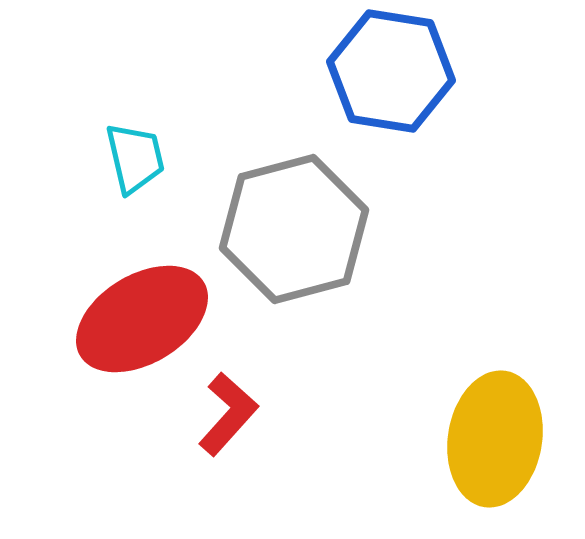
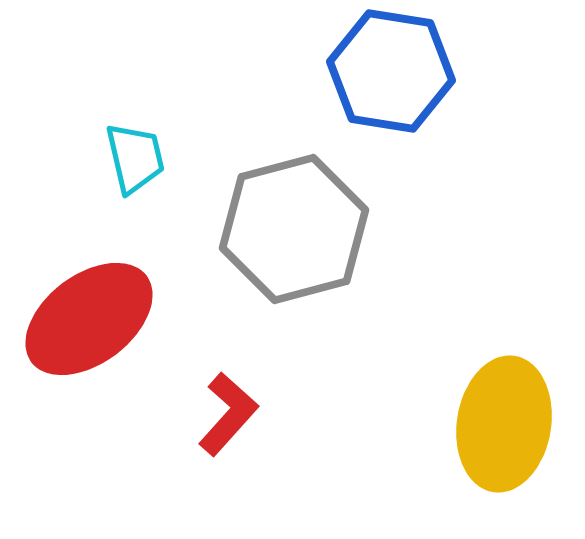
red ellipse: moved 53 px left; rotated 6 degrees counterclockwise
yellow ellipse: moved 9 px right, 15 px up
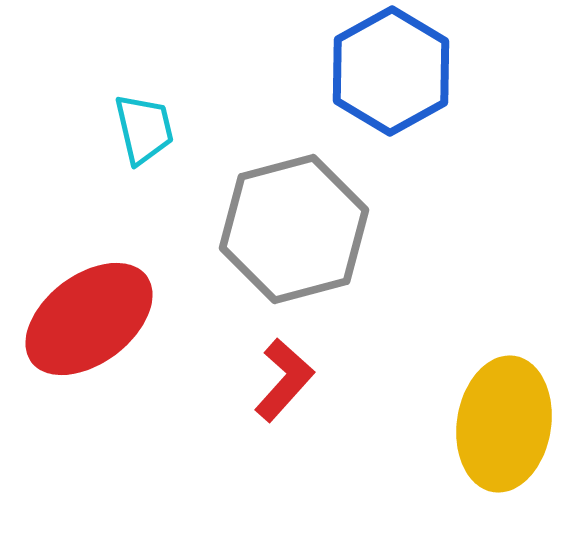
blue hexagon: rotated 22 degrees clockwise
cyan trapezoid: moved 9 px right, 29 px up
red L-shape: moved 56 px right, 34 px up
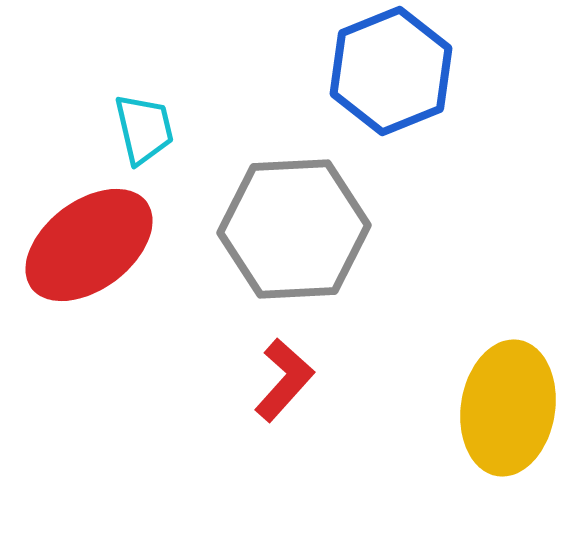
blue hexagon: rotated 7 degrees clockwise
gray hexagon: rotated 12 degrees clockwise
red ellipse: moved 74 px up
yellow ellipse: moved 4 px right, 16 px up
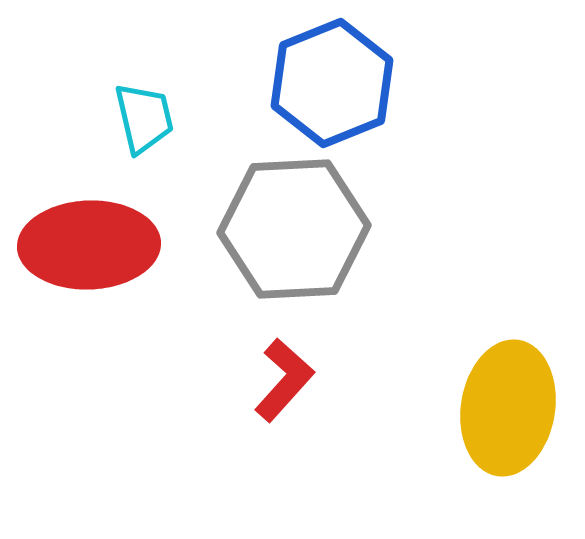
blue hexagon: moved 59 px left, 12 px down
cyan trapezoid: moved 11 px up
red ellipse: rotated 35 degrees clockwise
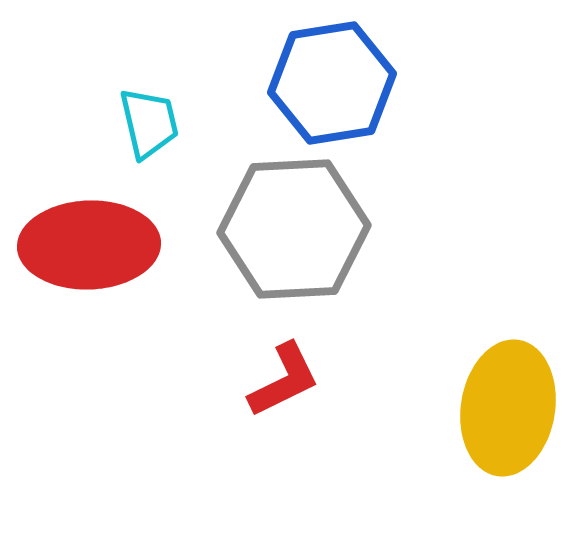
blue hexagon: rotated 13 degrees clockwise
cyan trapezoid: moved 5 px right, 5 px down
red L-shape: rotated 22 degrees clockwise
